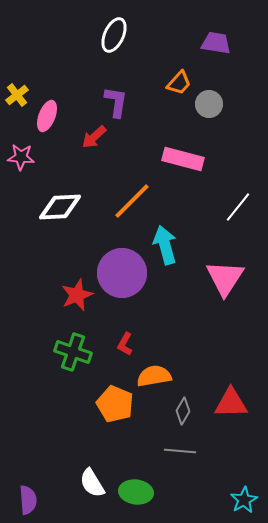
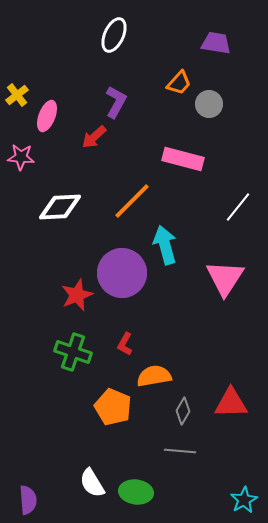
purple L-shape: rotated 20 degrees clockwise
orange pentagon: moved 2 px left, 3 px down
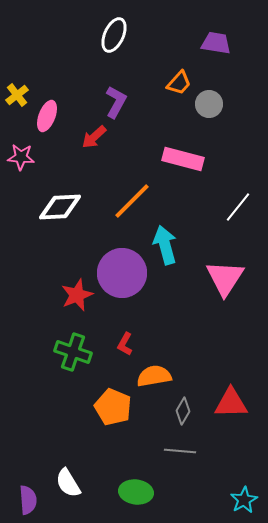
white semicircle: moved 24 px left
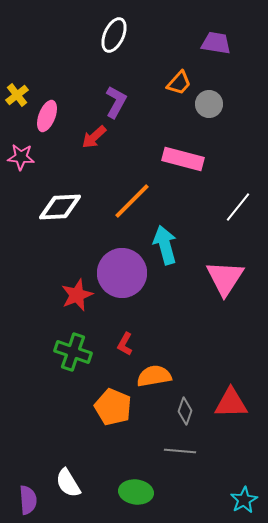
gray diamond: moved 2 px right; rotated 12 degrees counterclockwise
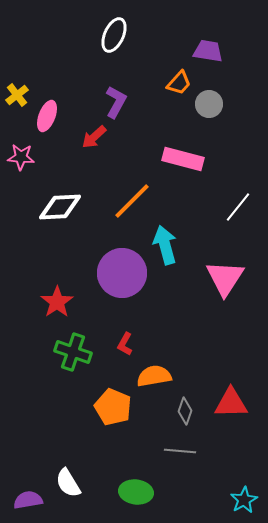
purple trapezoid: moved 8 px left, 8 px down
red star: moved 20 px left, 7 px down; rotated 12 degrees counterclockwise
purple semicircle: rotated 96 degrees counterclockwise
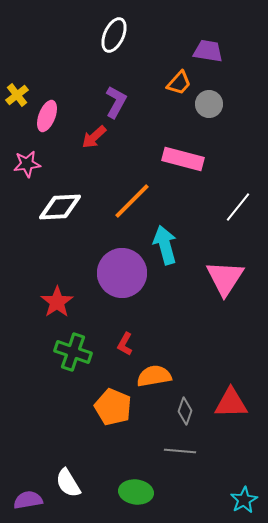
pink star: moved 6 px right, 7 px down; rotated 12 degrees counterclockwise
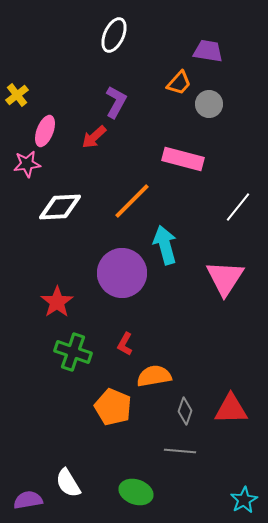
pink ellipse: moved 2 px left, 15 px down
red triangle: moved 6 px down
green ellipse: rotated 12 degrees clockwise
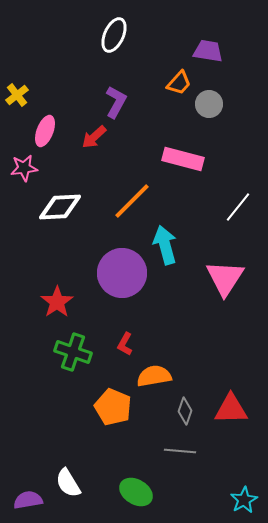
pink star: moved 3 px left, 4 px down
green ellipse: rotated 12 degrees clockwise
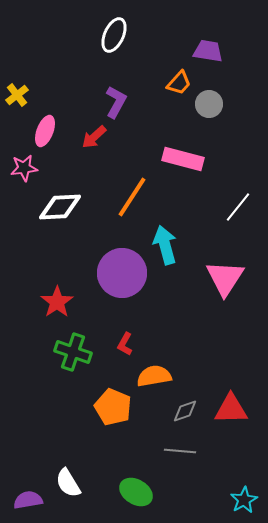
orange line: moved 4 px up; rotated 12 degrees counterclockwise
gray diamond: rotated 52 degrees clockwise
